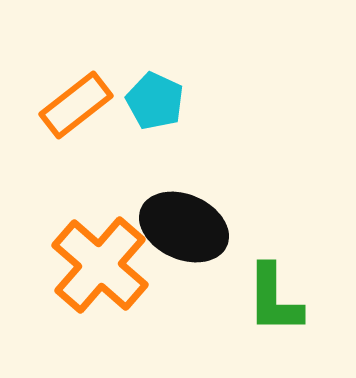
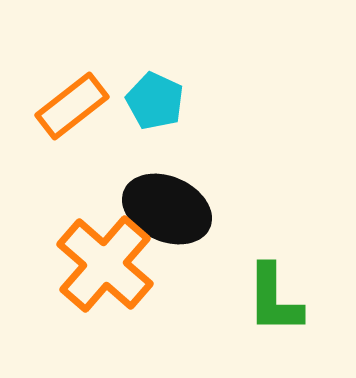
orange rectangle: moved 4 px left, 1 px down
black ellipse: moved 17 px left, 18 px up
orange cross: moved 5 px right, 1 px up
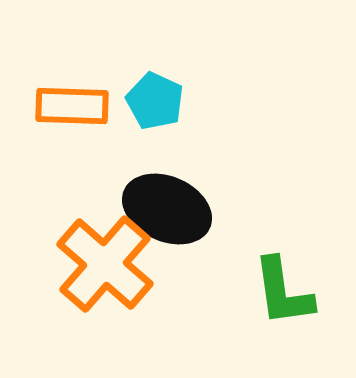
orange rectangle: rotated 40 degrees clockwise
green L-shape: moved 9 px right, 7 px up; rotated 8 degrees counterclockwise
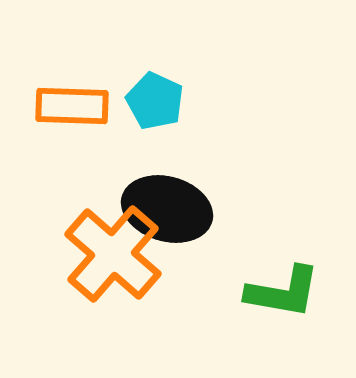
black ellipse: rotated 8 degrees counterclockwise
orange cross: moved 8 px right, 10 px up
green L-shape: rotated 72 degrees counterclockwise
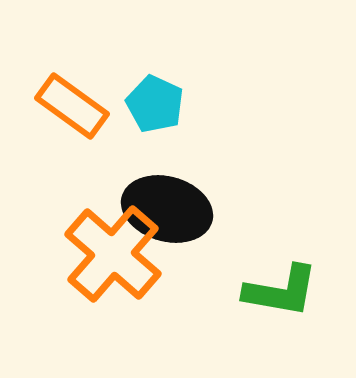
cyan pentagon: moved 3 px down
orange rectangle: rotated 34 degrees clockwise
green L-shape: moved 2 px left, 1 px up
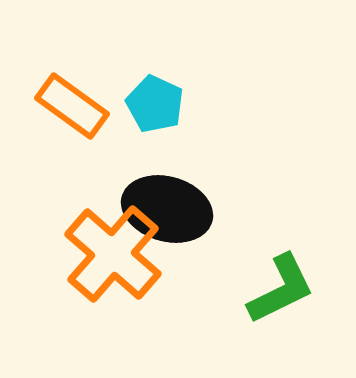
green L-shape: moved 2 px up; rotated 36 degrees counterclockwise
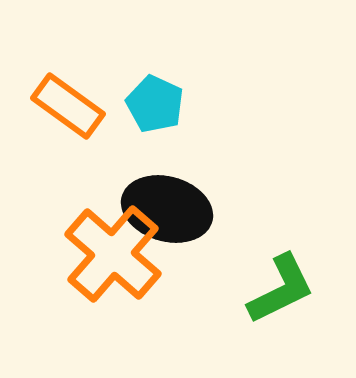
orange rectangle: moved 4 px left
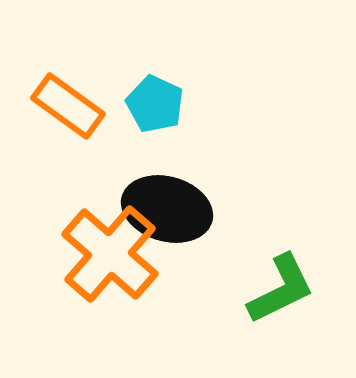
orange cross: moved 3 px left
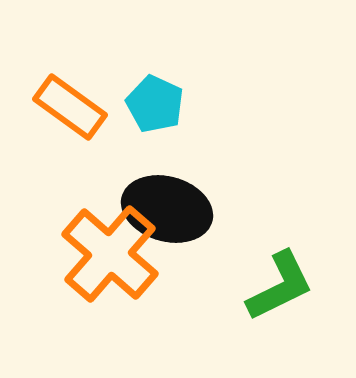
orange rectangle: moved 2 px right, 1 px down
green L-shape: moved 1 px left, 3 px up
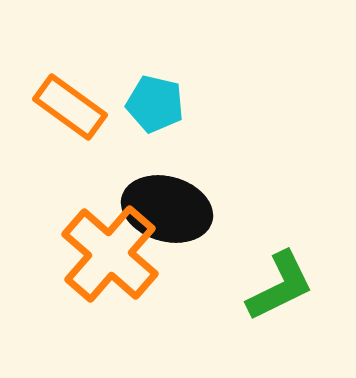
cyan pentagon: rotated 12 degrees counterclockwise
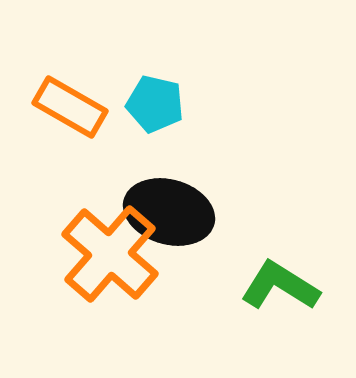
orange rectangle: rotated 6 degrees counterclockwise
black ellipse: moved 2 px right, 3 px down
green L-shape: rotated 122 degrees counterclockwise
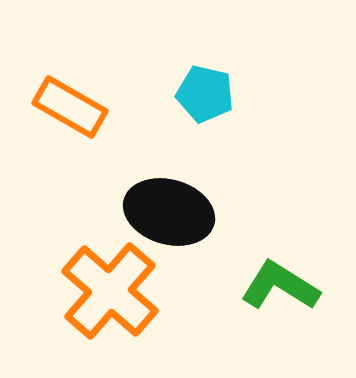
cyan pentagon: moved 50 px right, 10 px up
orange cross: moved 37 px down
